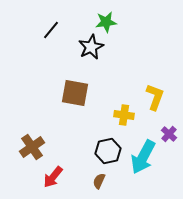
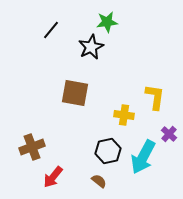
green star: moved 1 px right
yellow L-shape: rotated 12 degrees counterclockwise
brown cross: rotated 15 degrees clockwise
brown semicircle: rotated 105 degrees clockwise
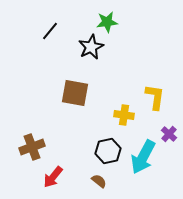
black line: moved 1 px left, 1 px down
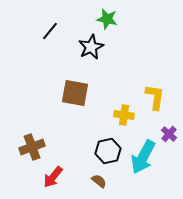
green star: moved 3 px up; rotated 20 degrees clockwise
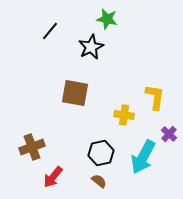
black hexagon: moved 7 px left, 2 px down
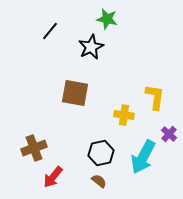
brown cross: moved 2 px right, 1 px down
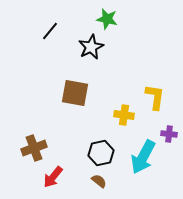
purple cross: rotated 35 degrees counterclockwise
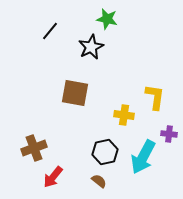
black hexagon: moved 4 px right, 1 px up
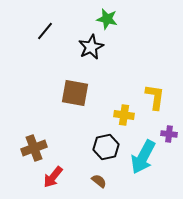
black line: moved 5 px left
black hexagon: moved 1 px right, 5 px up
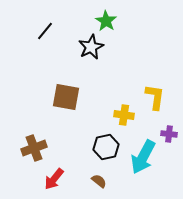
green star: moved 1 px left, 2 px down; rotated 20 degrees clockwise
brown square: moved 9 px left, 4 px down
red arrow: moved 1 px right, 2 px down
